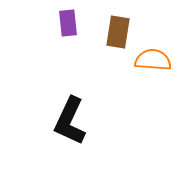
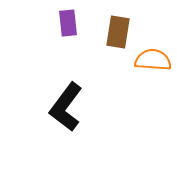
black L-shape: moved 4 px left, 14 px up; rotated 12 degrees clockwise
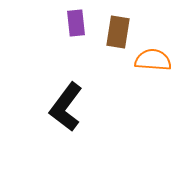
purple rectangle: moved 8 px right
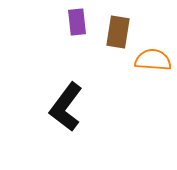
purple rectangle: moved 1 px right, 1 px up
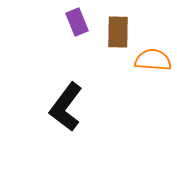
purple rectangle: rotated 16 degrees counterclockwise
brown rectangle: rotated 8 degrees counterclockwise
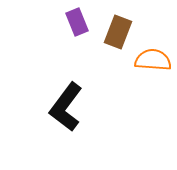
brown rectangle: rotated 20 degrees clockwise
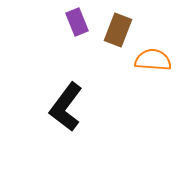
brown rectangle: moved 2 px up
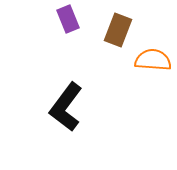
purple rectangle: moved 9 px left, 3 px up
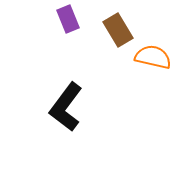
brown rectangle: rotated 52 degrees counterclockwise
orange semicircle: moved 3 px up; rotated 9 degrees clockwise
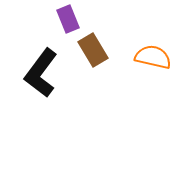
brown rectangle: moved 25 px left, 20 px down
black L-shape: moved 25 px left, 34 px up
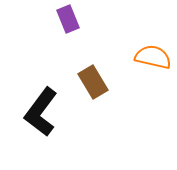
brown rectangle: moved 32 px down
black L-shape: moved 39 px down
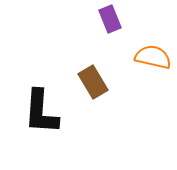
purple rectangle: moved 42 px right
black L-shape: rotated 33 degrees counterclockwise
